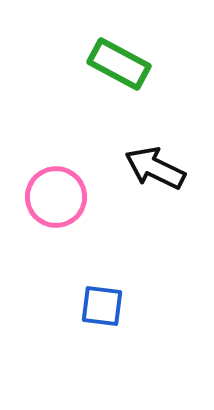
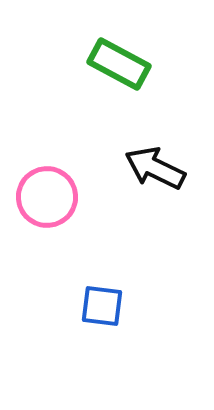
pink circle: moved 9 px left
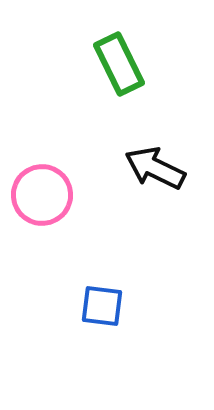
green rectangle: rotated 36 degrees clockwise
pink circle: moved 5 px left, 2 px up
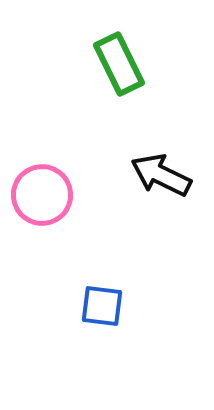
black arrow: moved 6 px right, 7 px down
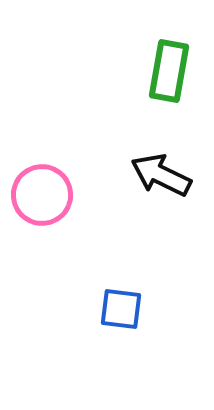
green rectangle: moved 50 px right, 7 px down; rotated 36 degrees clockwise
blue square: moved 19 px right, 3 px down
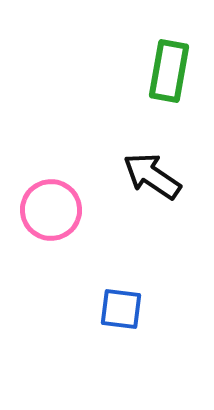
black arrow: moved 9 px left, 1 px down; rotated 8 degrees clockwise
pink circle: moved 9 px right, 15 px down
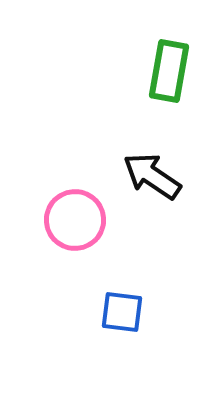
pink circle: moved 24 px right, 10 px down
blue square: moved 1 px right, 3 px down
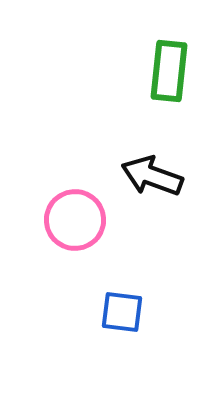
green rectangle: rotated 4 degrees counterclockwise
black arrow: rotated 14 degrees counterclockwise
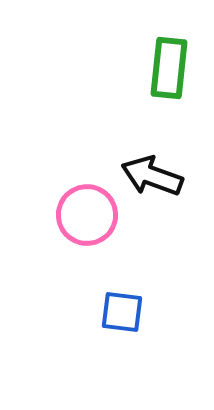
green rectangle: moved 3 px up
pink circle: moved 12 px right, 5 px up
